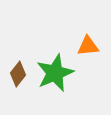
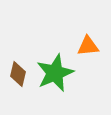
brown diamond: rotated 25 degrees counterclockwise
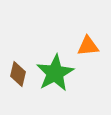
green star: rotated 6 degrees counterclockwise
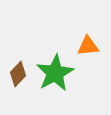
brown diamond: rotated 30 degrees clockwise
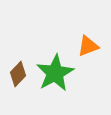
orange triangle: rotated 15 degrees counterclockwise
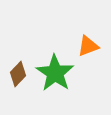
green star: rotated 9 degrees counterclockwise
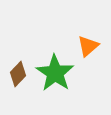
orange triangle: rotated 20 degrees counterclockwise
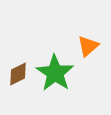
brown diamond: rotated 20 degrees clockwise
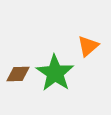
brown diamond: rotated 25 degrees clockwise
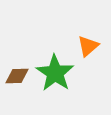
brown diamond: moved 1 px left, 2 px down
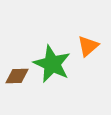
green star: moved 3 px left, 9 px up; rotated 9 degrees counterclockwise
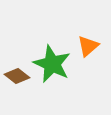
brown diamond: rotated 40 degrees clockwise
